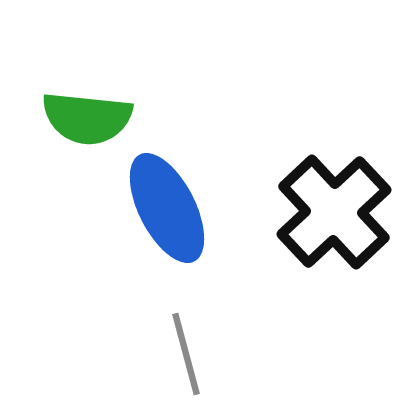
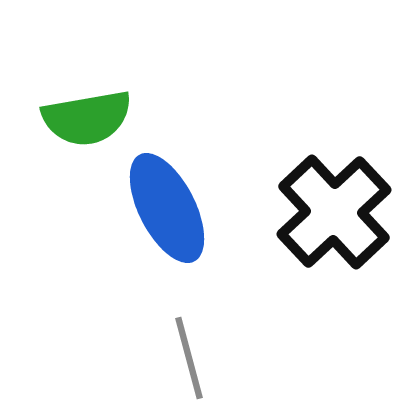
green semicircle: rotated 16 degrees counterclockwise
gray line: moved 3 px right, 4 px down
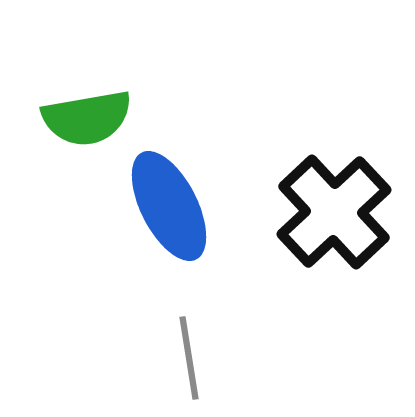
blue ellipse: moved 2 px right, 2 px up
gray line: rotated 6 degrees clockwise
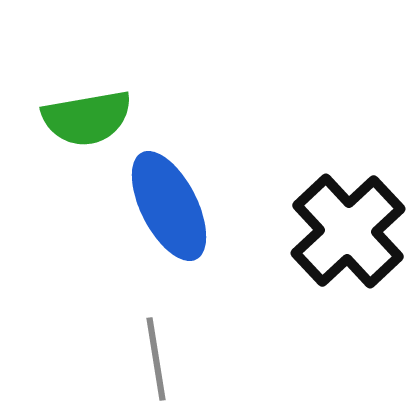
black cross: moved 14 px right, 19 px down
gray line: moved 33 px left, 1 px down
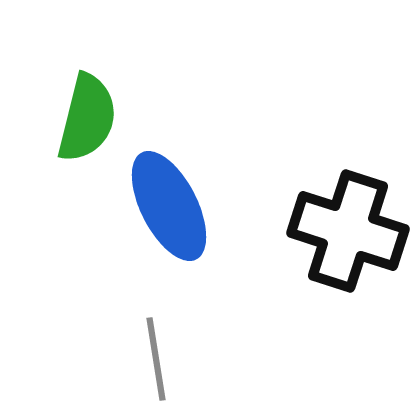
green semicircle: rotated 66 degrees counterclockwise
black cross: rotated 29 degrees counterclockwise
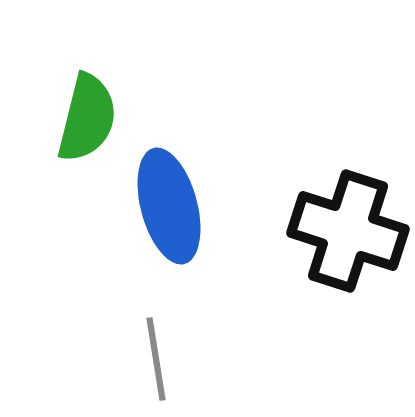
blue ellipse: rotated 12 degrees clockwise
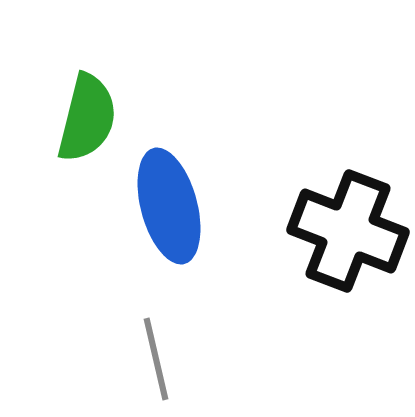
black cross: rotated 3 degrees clockwise
gray line: rotated 4 degrees counterclockwise
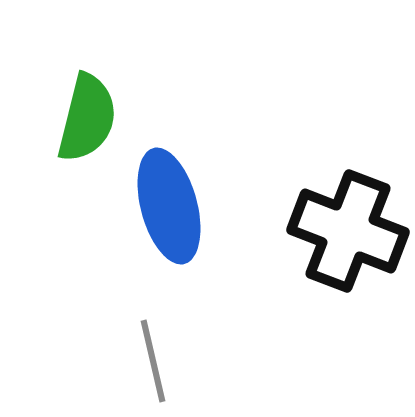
gray line: moved 3 px left, 2 px down
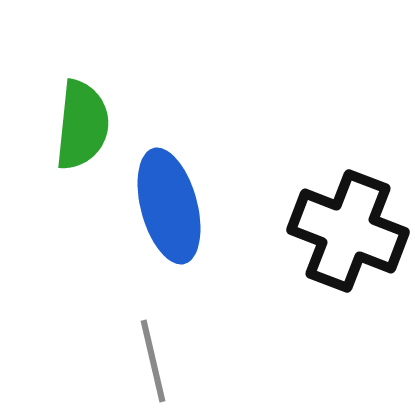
green semicircle: moved 5 px left, 7 px down; rotated 8 degrees counterclockwise
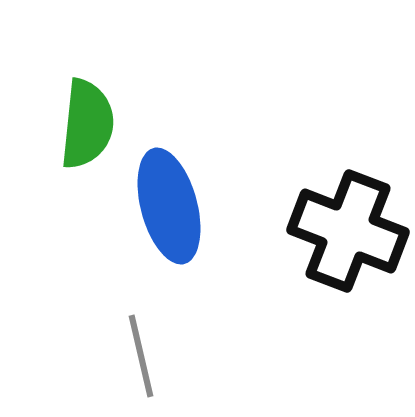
green semicircle: moved 5 px right, 1 px up
gray line: moved 12 px left, 5 px up
